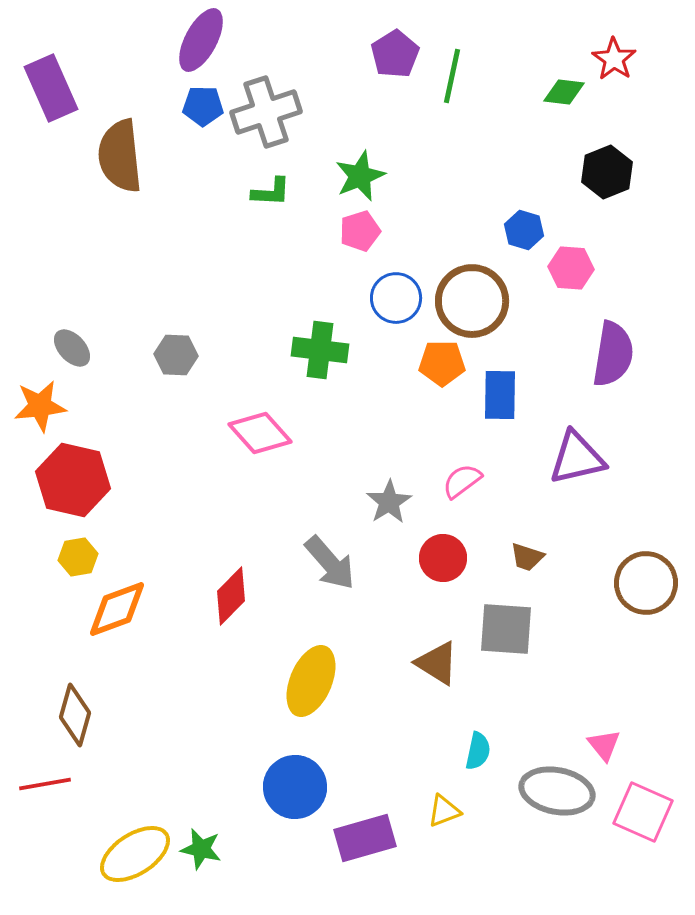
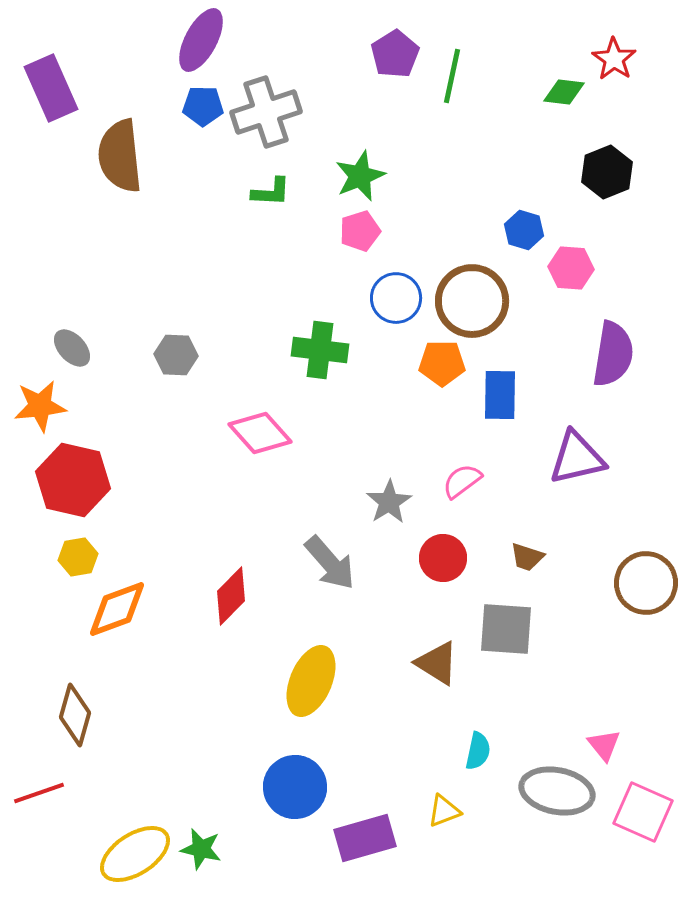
red line at (45, 784): moved 6 px left, 9 px down; rotated 9 degrees counterclockwise
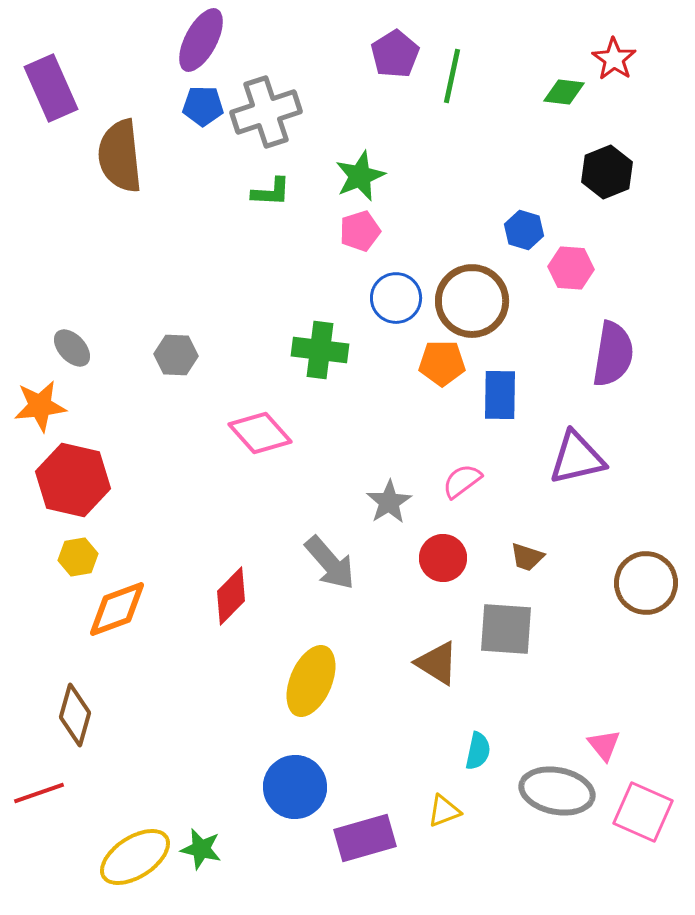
yellow ellipse at (135, 854): moved 3 px down
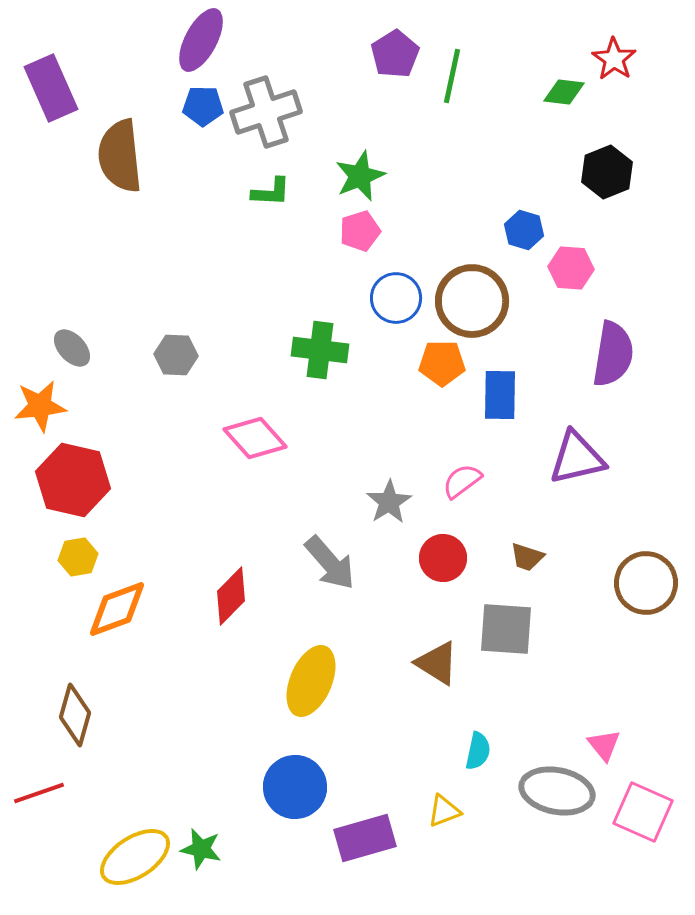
pink diamond at (260, 433): moved 5 px left, 5 px down
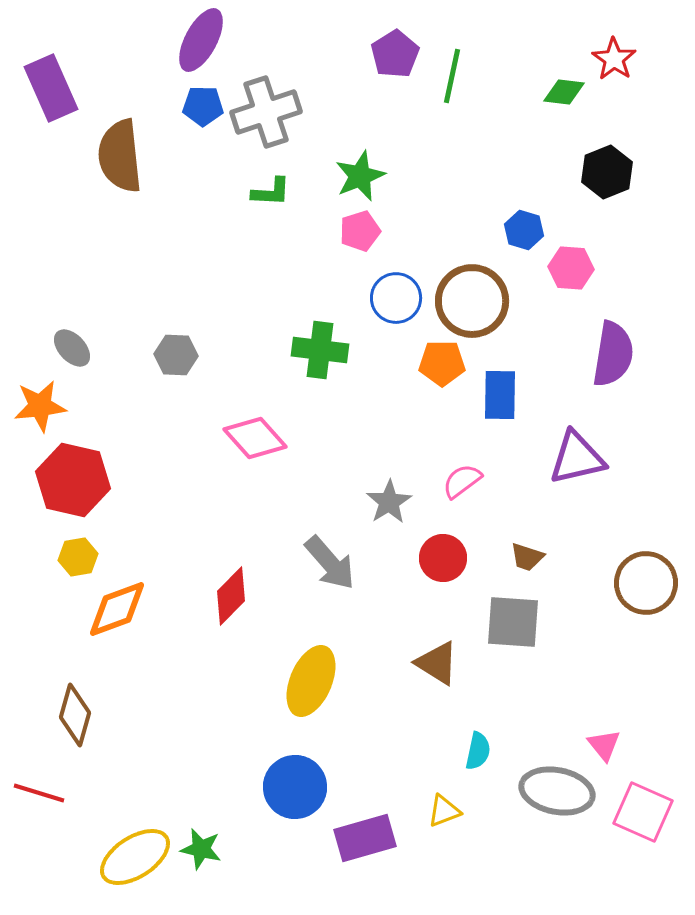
gray square at (506, 629): moved 7 px right, 7 px up
red line at (39, 793): rotated 36 degrees clockwise
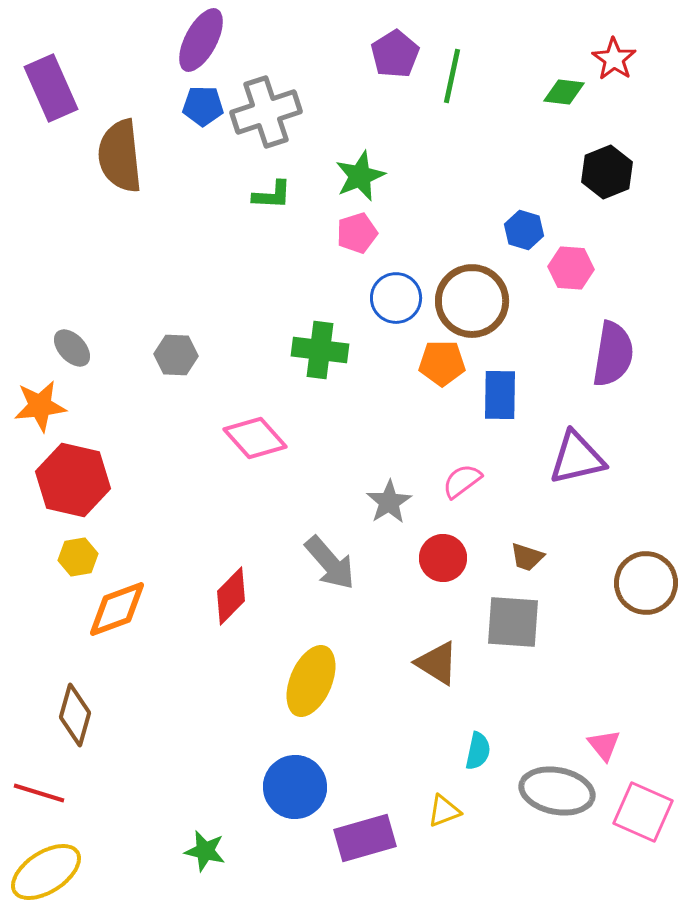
green L-shape at (271, 192): moved 1 px right, 3 px down
pink pentagon at (360, 231): moved 3 px left, 2 px down
green star at (201, 849): moved 4 px right, 2 px down
yellow ellipse at (135, 857): moved 89 px left, 15 px down
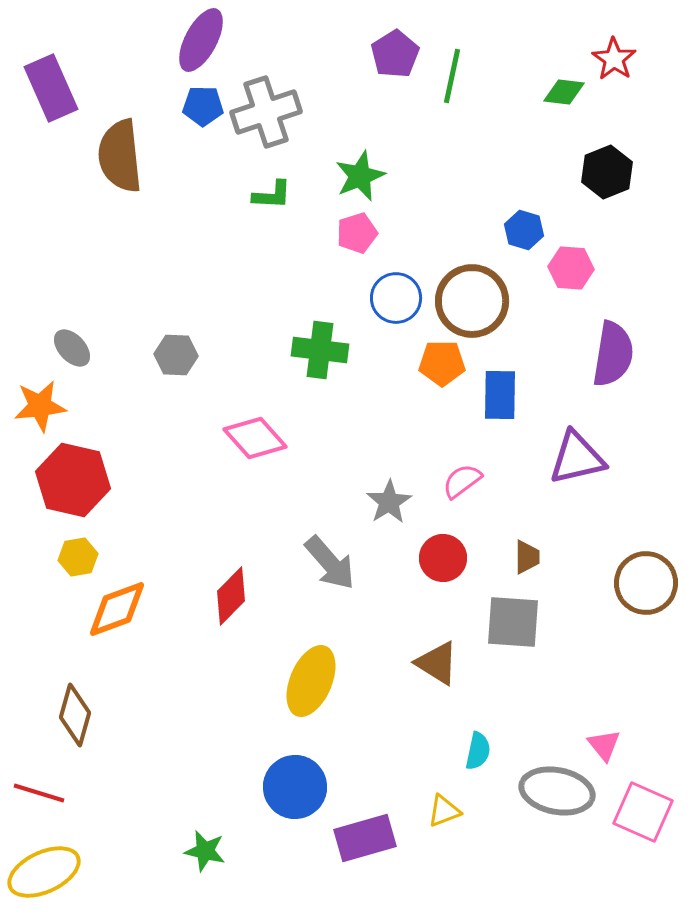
brown trapezoid at (527, 557): rotated 108 degrees counterclockwise
yellow ellipse at (46, 872): moved 2 px left; rotated 8 degrees clockwise
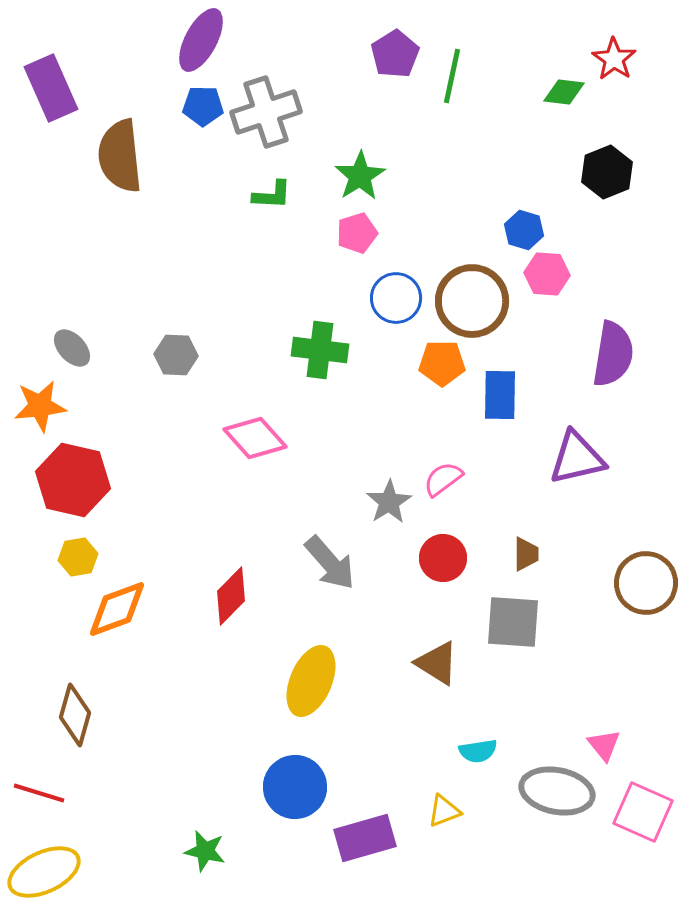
green star at (360, 176): rotated 9 degrees counterclockwise
pink hexagon at (571, 268): moved 24 px left, 6 px down
pink semicircle at (462, 481): moved 19 px left, 2 px up
brown trapezoid at (527, 557): moved 1 px left, 3 px up
cyan semicircle at (478, 751): rotated 69 degrees clockwise
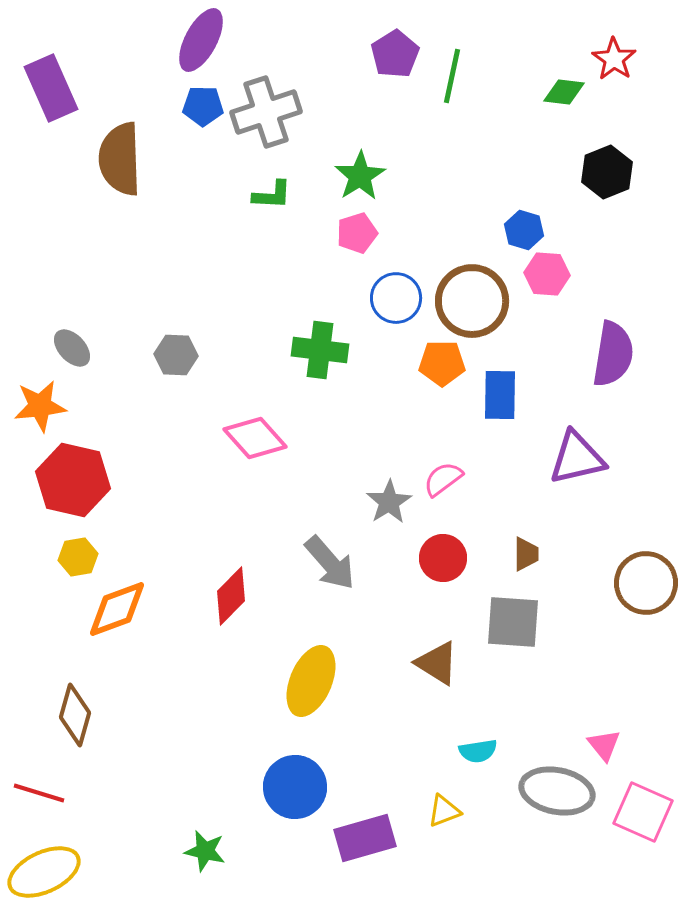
brown semicircle at (120, 156): moved 3 px down; rotated 4 degrees clockwise
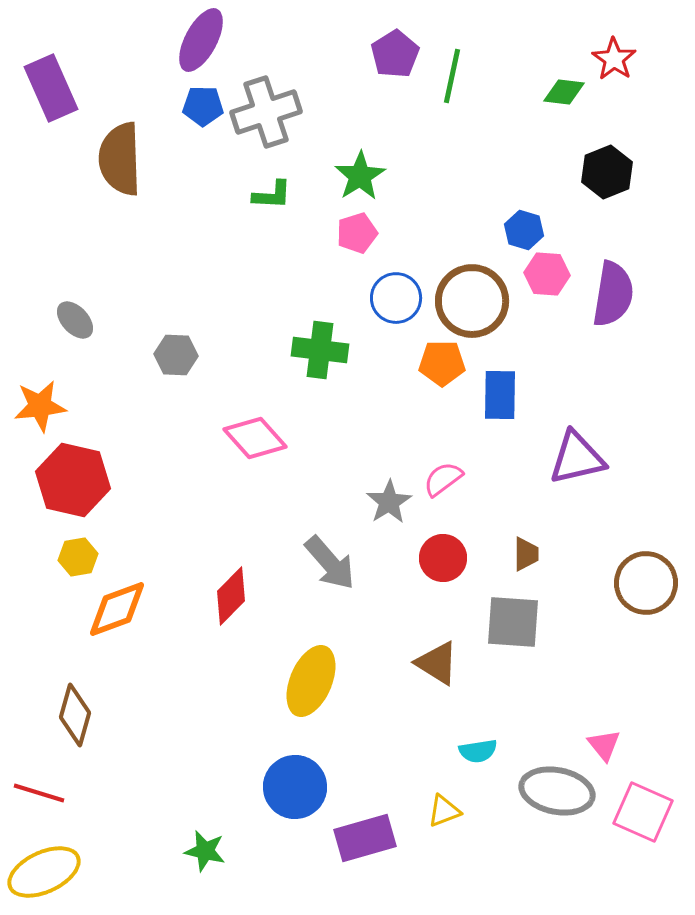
gray ellipse at (72, 348): moved 3 px right, 28 px up
purple semicircle at (613, 354): moved 60 px up
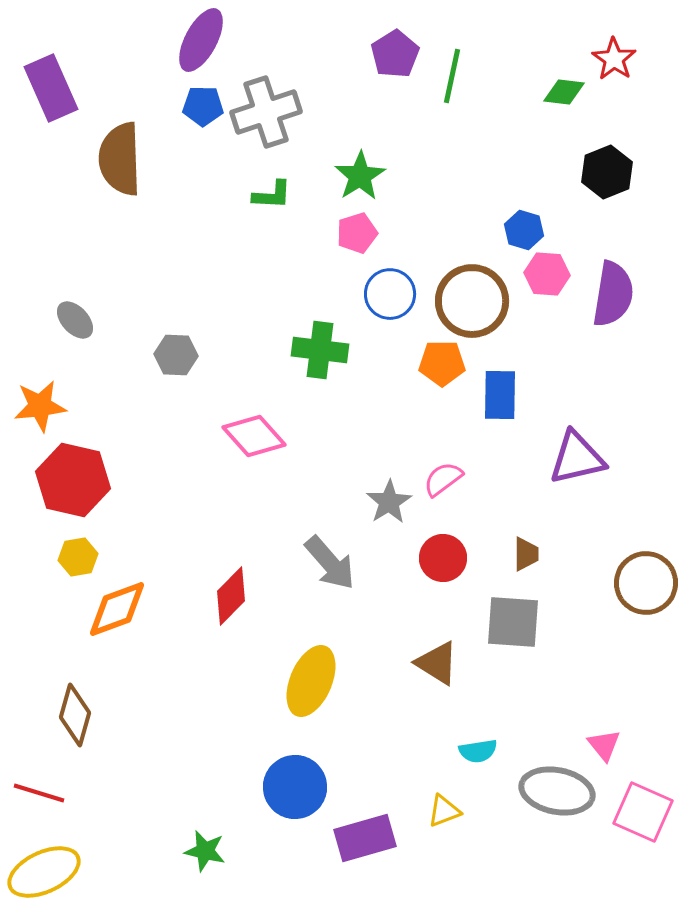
blue circle at (396, 298): moved 6 px left, 4 px up
pink diamond at (255, 438): moved 1 px left, 2 px up
